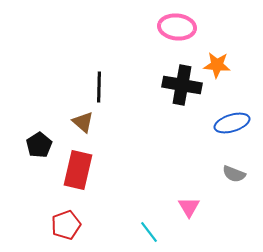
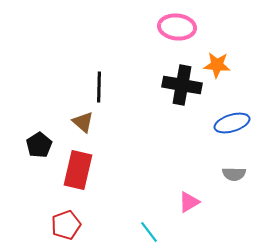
gray semicircle: rotated 20 degrees counterclockwise
pink triangle: moved 5 px up; rotated 30 degrees clockwise
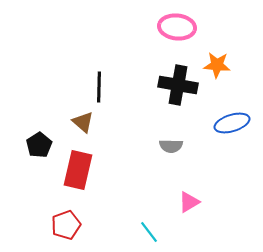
black cross: moved 4 px left
gray semicircle: moved 63 px left, 28 px up
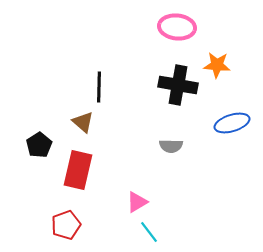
pink triangle: moved 52 px left
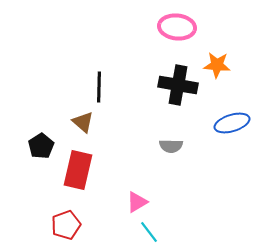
black pentagon: moved 2 px right, 1 px down
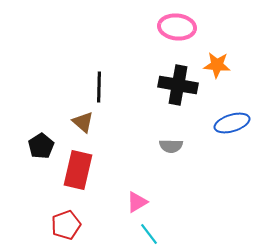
cyan line: moved 2 px down
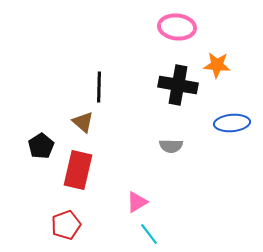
blue ellipse: rotated 12 degrees clockwise
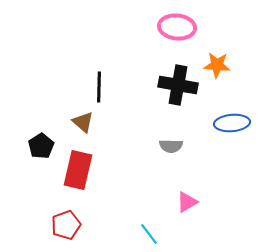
pink triangle: moved 50 px right
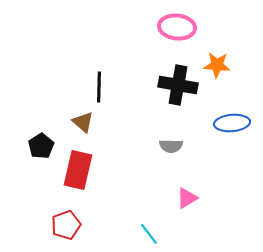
pink triangle: moved 4 px up
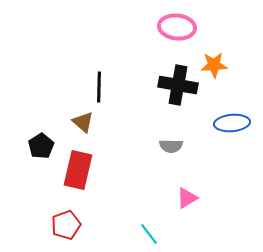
orange star: moved 3 px left; rotated 8 degrees counterclockwise
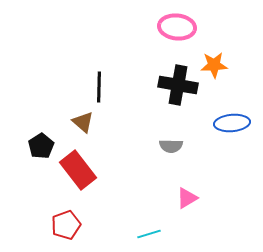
red rectangle: rotated 51 degrees counterclockwise
cyan line: rotated 70 degrees counterclockwise
